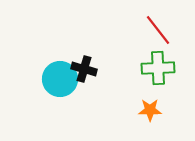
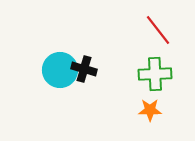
green cross: moved 3 px left, 6 px down
cyan circle: moved 9 px up
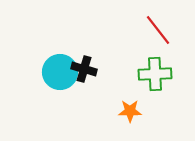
cyan circle: moved 2 px down
orange star: moved 20 px left, 1 px down
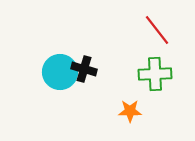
red line: moved 1 px left
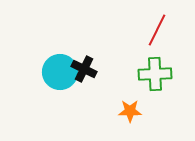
red line: rotated 64 degrees clockwise
black cross: rotated 10 degrees clockwise
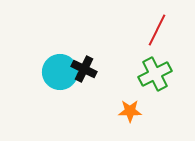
green cross: rotated 24 degrees counterclockwise
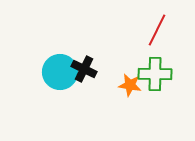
green cross: rotated 28 degrees clockwise
orange star: moved 26 px up; rotated 10 degrees clockwise
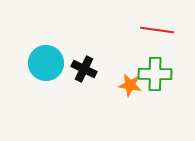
red line: rotated 72 degrees clockwise
cyan circle: moved 14 px left, 9 px up
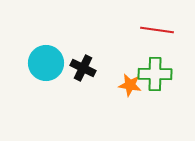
black cross: moved 1 px left, 1 px up
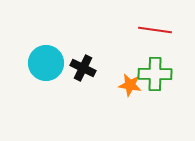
red line: moved 2 px left
